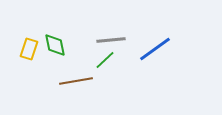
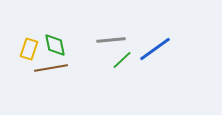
green line: moved 17 px right
brown line: moved 25 px left, 13 px up
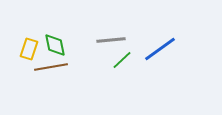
blue line: moved 5 px right
brown line: moved 1 px up
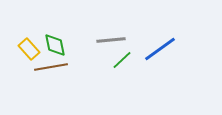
yellow rectangle: rotated 60 degrees counterclockwise
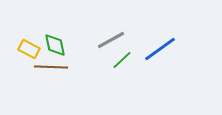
gray line: rotated 24 degrees counterclockwise
yellow rectangle: rotated 20 degrees counterclockwise
brown line: rotated 12 degrees clockwise
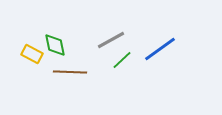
yellow rectangle: moved 3 px right, 5 px down
brown line: moved 19 px right, 5 px down
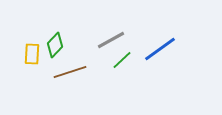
green diamond: rotated 55 degrees clockwise
yellow rectangle: rotated 65 degrees clockwise
brown line: rotated 20 degrees counterclockwise
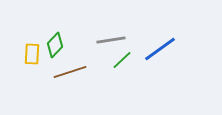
gray line: rotated 20 degrees clockwise
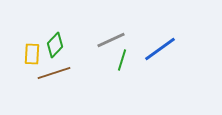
gray line: rotated 16 degrees counterclockwise
green line: rotated 30 degrees counterclockwise
brown line: moved 16 px left, 1 px down
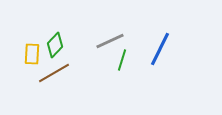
gray line: moved 1 px left, 1 px down
blue line: rotated 28 degrees counterclockwise
brown line: rotated 12 degrees counterclockwise
